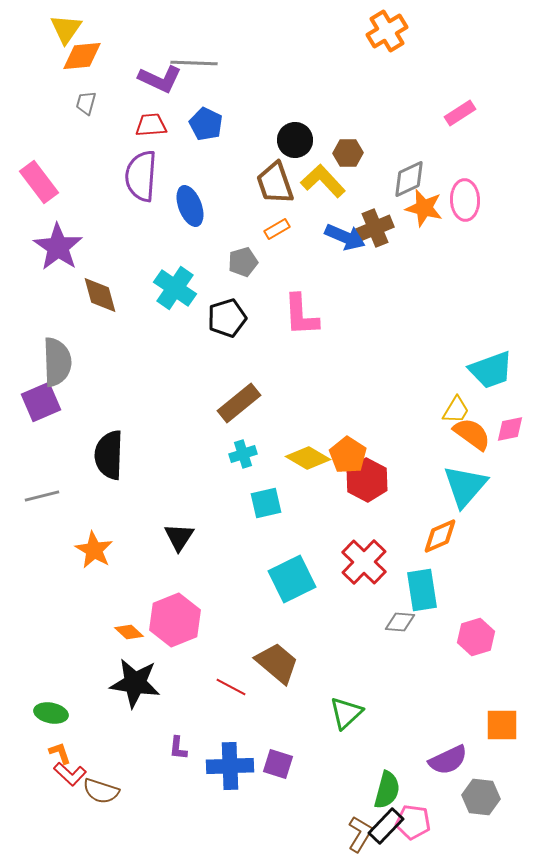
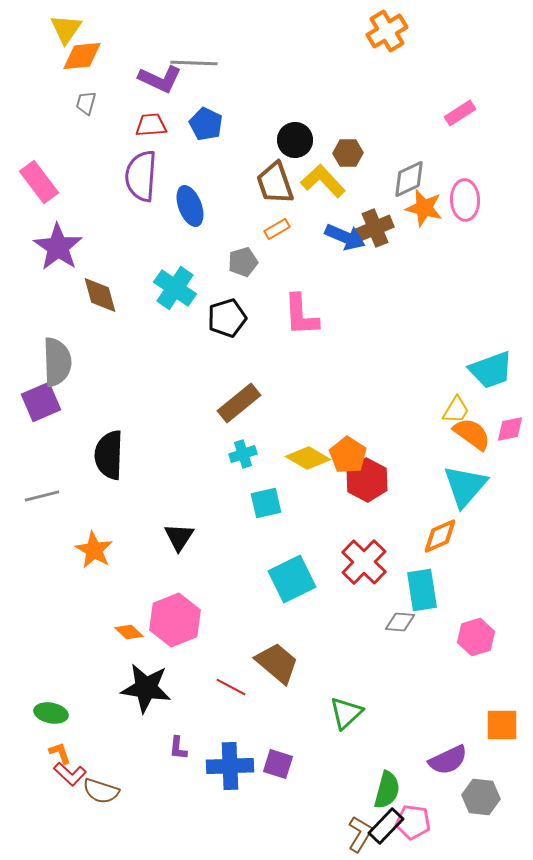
black star at (135, 683): moved 11 px right, 5 px down
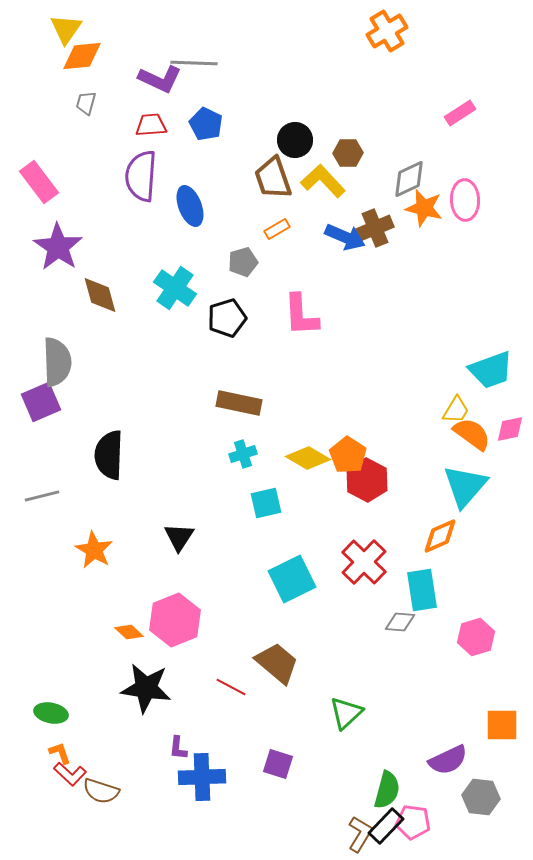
brown trapezoid at (275, 183): moved 2 px left, 5 px up
brown rectangle at (239, 403): rotated 51 degrees clockwise
blue cross at (230, 766): moved 28 px left, 11 px down
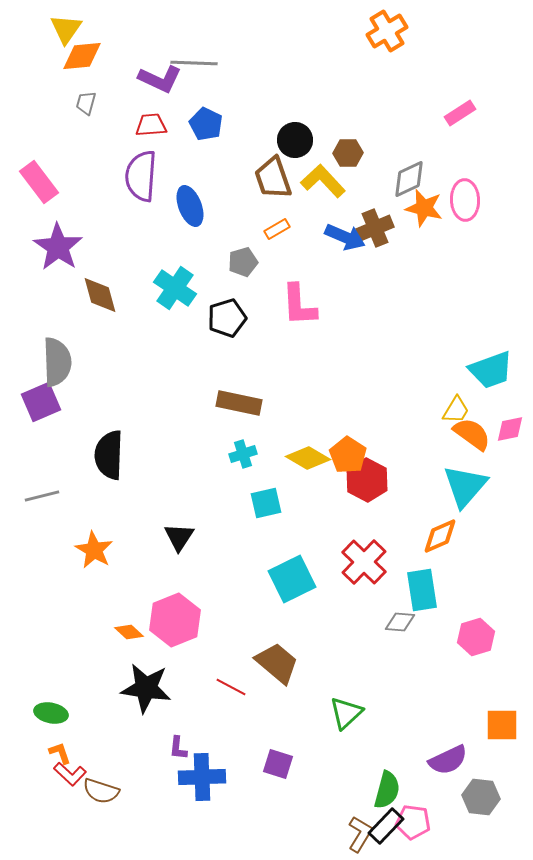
pink L-shape at (301, 315): moved 2 px left, 10 px up
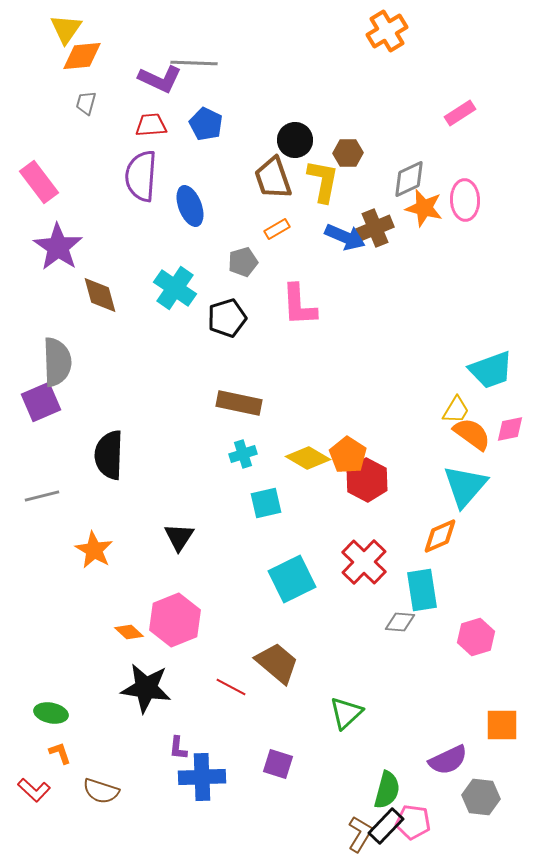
yellow L-shape at (323, 181): rotated 54 degrees clockwise
red L-shape at (70, 774): moved 36 px left, 16 px down
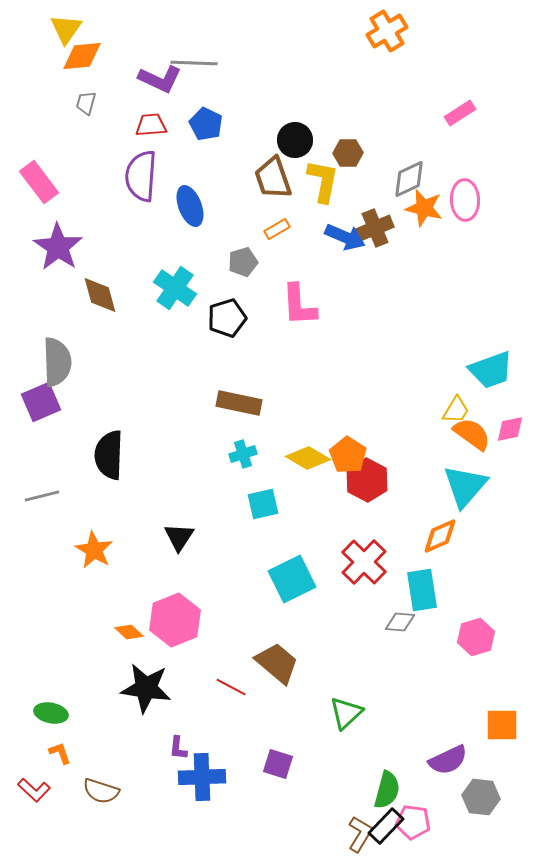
cyan square at (266, 503): moved 3 px left, 1 px down
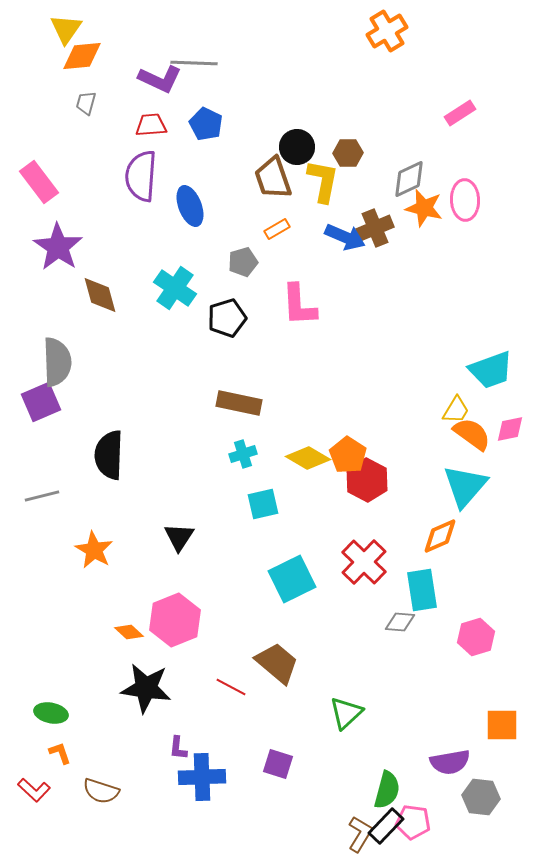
black circle at (295, 140): moved 2 px right, 7 px down
purple semicircle at (448, 760): moved 2 px right, 2 px down; rotated 15 degrees clockwise
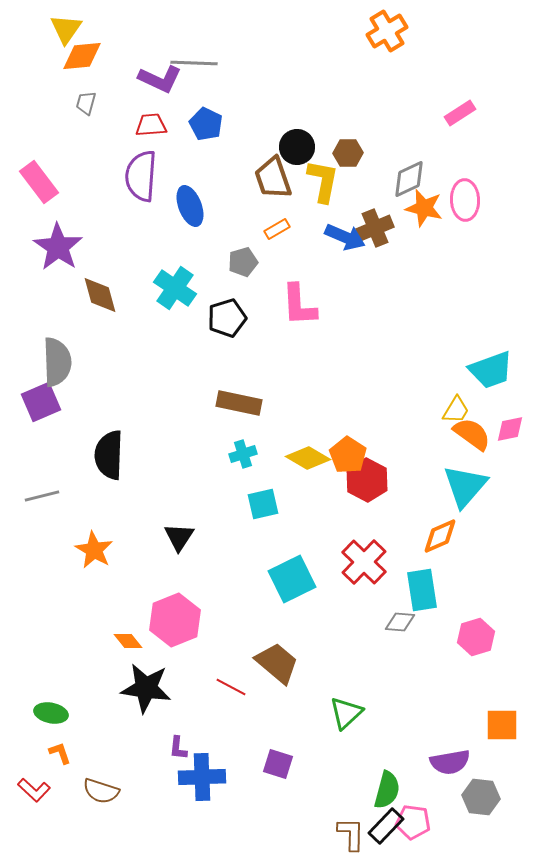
orange diamond at (129, 632): moved 1 px left, 9 px down; rotated 8 degrees clockwise
brown L-shape at (360, 834): moved 9 px left; rotated 30 degrees counterclockwise
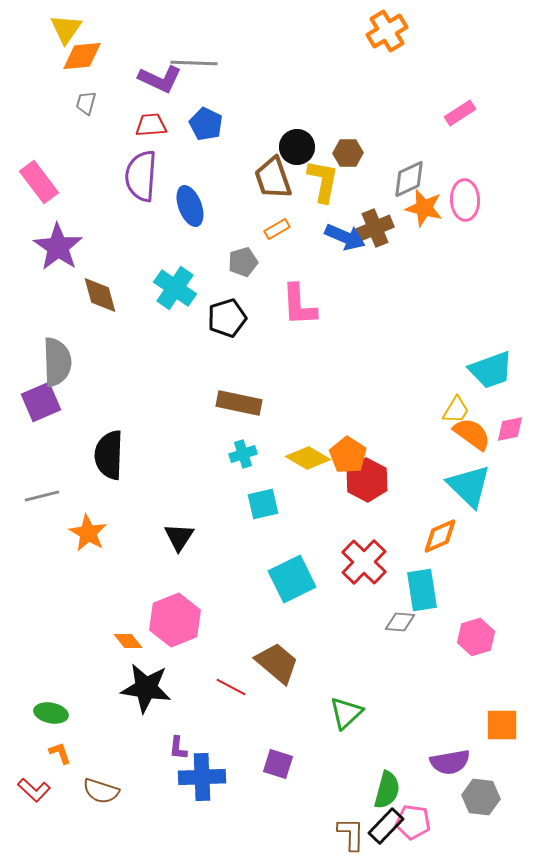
cyan triangle at (465, 486): moved 4 px right; rotated 27 degrees counterclockwise
orange star at (94, 550): moved 6 px left, 17 px up
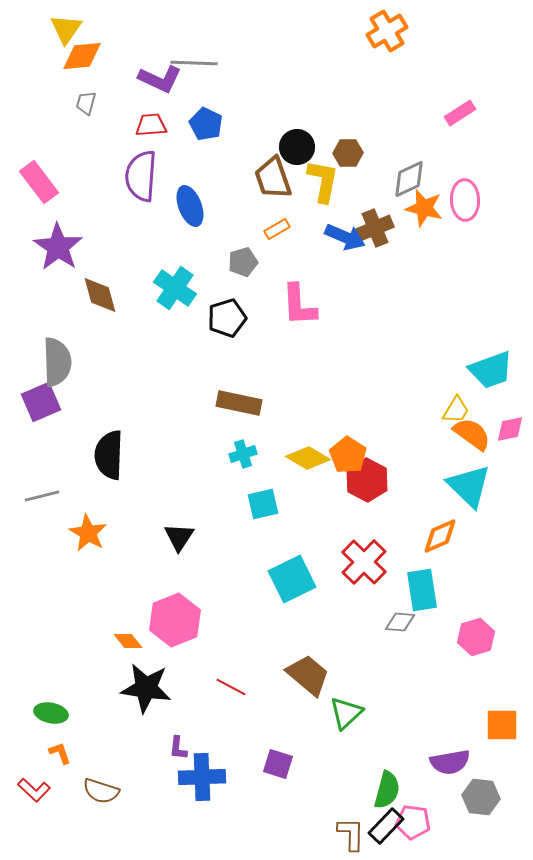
brown trapezoid at (277, 663): moved 31 px right, 12 px down
